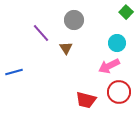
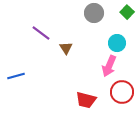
green square: moved 1 px right
gray circle: moved 20 px right, 7 px up
purple line: rotated 12 degrees counterclockwise
pink arrow: rotated 40 degrees counterclockwise
blue line: moved 2 px right, 4 px down
red circle: moved 3 px right
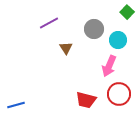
gray circle: moved 16 px down
purple line: moved 8 px right, 10 px up; rotated 66 degrees counterclockwise
cyan circle: moved 1 px right, 3 px up
blue line: moved 29 px down
red circle: moved 3 px left, 2 px down
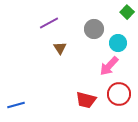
cyan circle: moved 3 px down
brown triangle: moved 6 px left
pink arrow: rotated 20 degrees clockwise
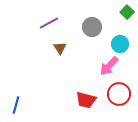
gray circle: moved 2 px left, 2 px up
cyan circle: moved 2 px right, 1 px down
blue line: rotated 60 degrees counterclockwise
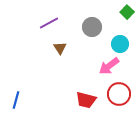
pink arrow: rotated 10 degrees clockwise
blue line: moved 5 px up
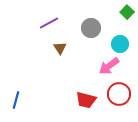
gray circle: moved 1 px left, 1 px down
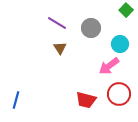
green square: moved 1 px left, 2 px up
purple line: moved 8 px right; rotated 60 degrees clockwise
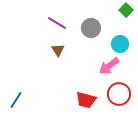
brown triangle: moved 2 px left, 2 px down
blue line: rotated 18 degrees clockwise
